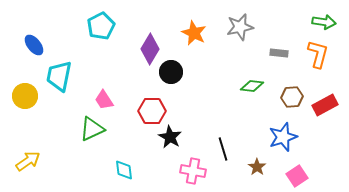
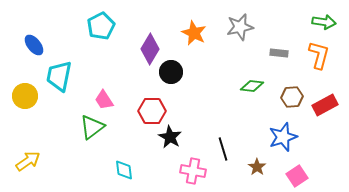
orange L-shape: moved 1 px right, 1 px down
green triangle: moved 2 px up; rotated 12 degrees counterclockwise
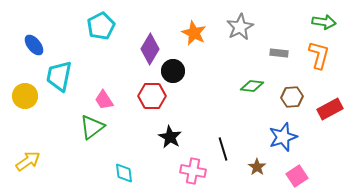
gray star: rotated 16 degrees counterclockwise
black circle: moved 2 px right, 1 px up
red rectangle: moved 5 px right, 4 px down
red hexagon: moved 15 px up
cyan diamond: moved 3 px down
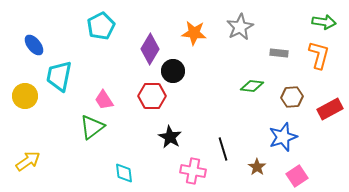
orange star: rotated 20 degrees counterclockwise
